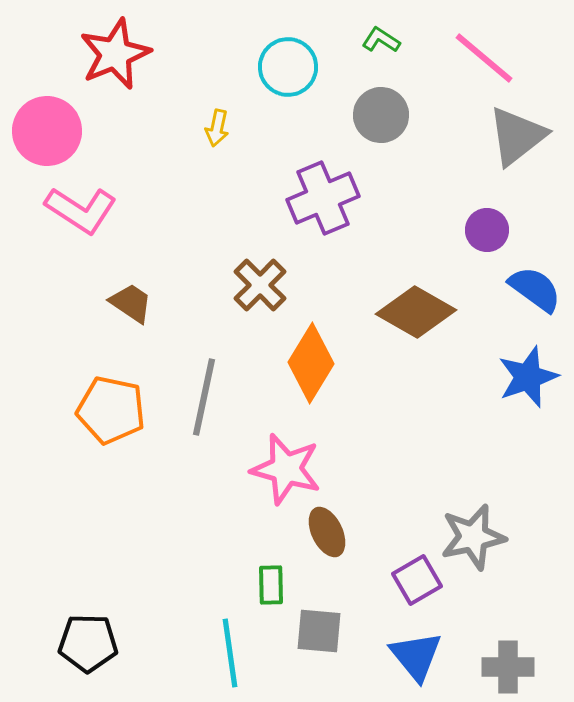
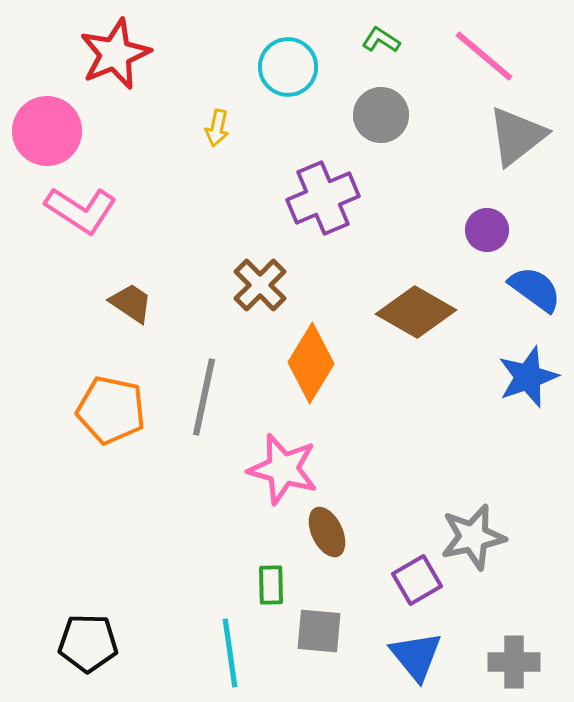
pink line: moved 2 px up
pink star: moved 3 px left
gray cross: moved 6 px right, 5 px up
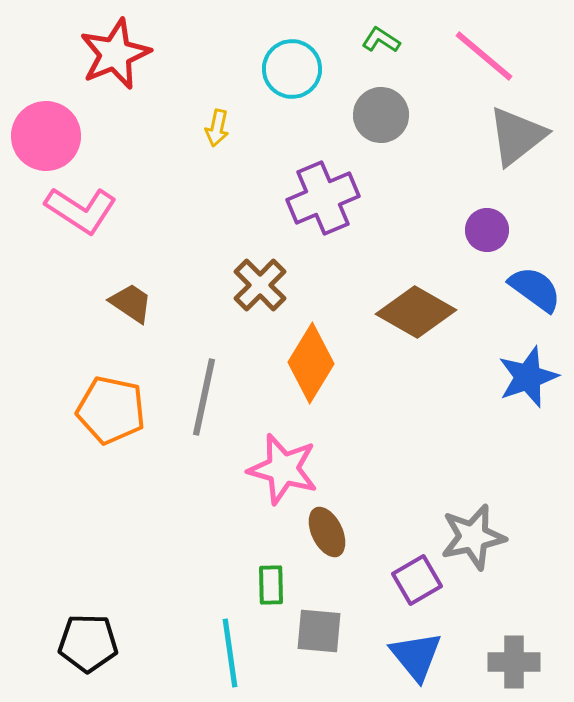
cyan circle: moved 4 px right, 2 px down
pink circle: moved 1 px left, 5 px down
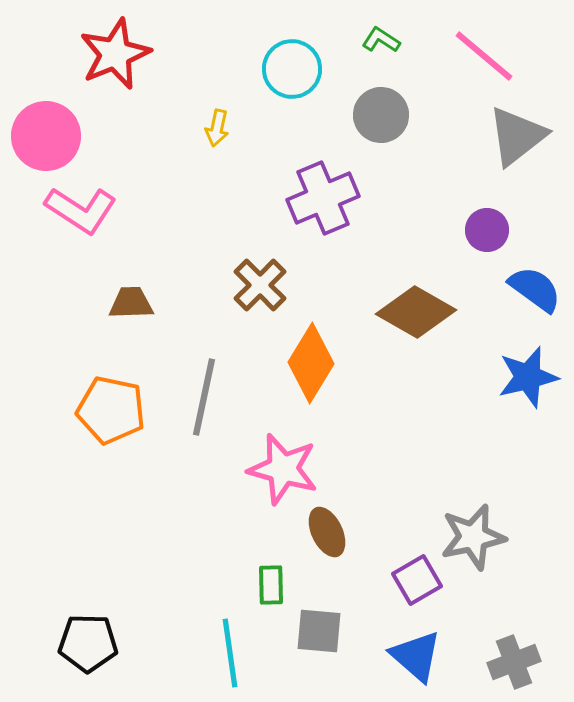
brown trapezoid: rotated 36 degrees counterclockwise
blue star: rotated 6 degrees clockwise
blue triangle: rotated 10 degrees counterclockwise
gray cross: rotated 21 degrees counterclockwise
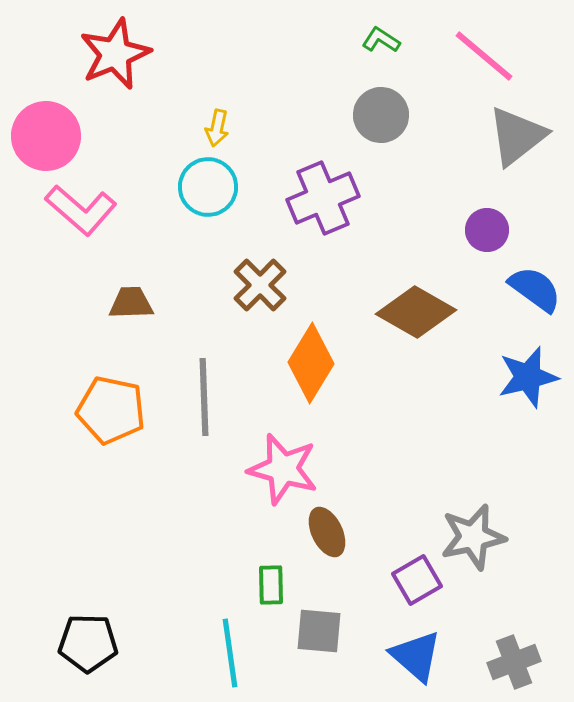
cyan circle: moved 84 px left, 118 px down
pink L-shape: rotated 8 degrees clockwise
gray line: rotated 14 degrees counterclockwise
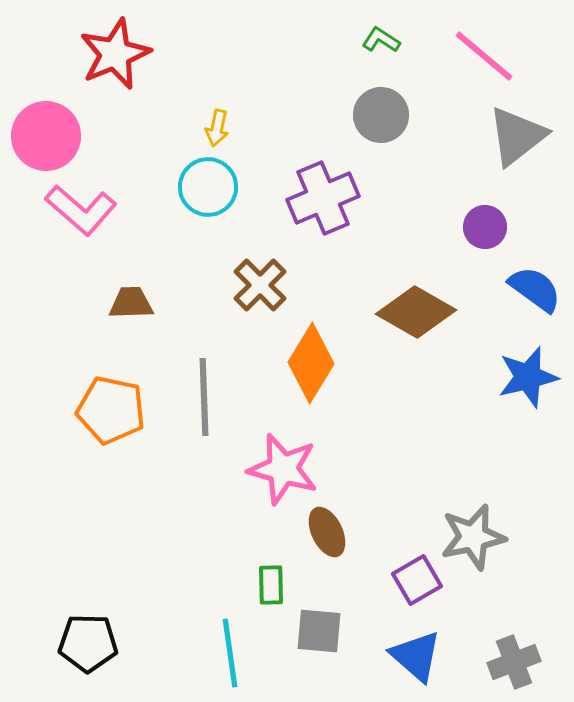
purple circle: moved 2 px left, 3 px up
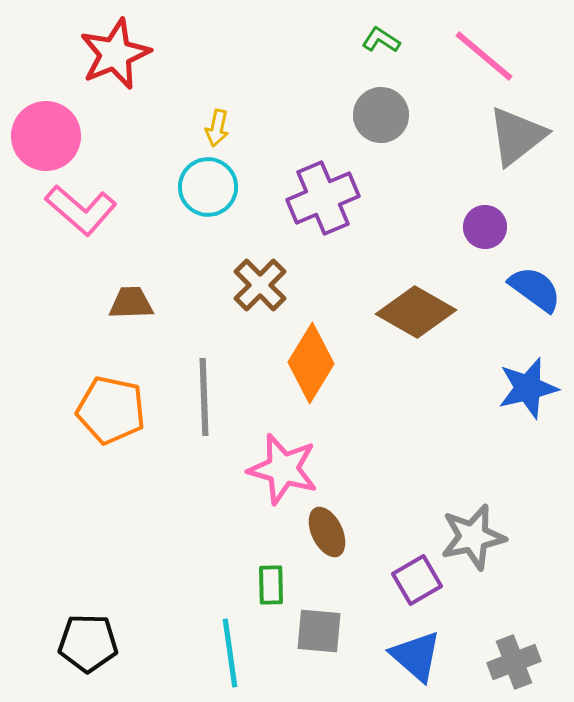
blue star: moved 11 px down
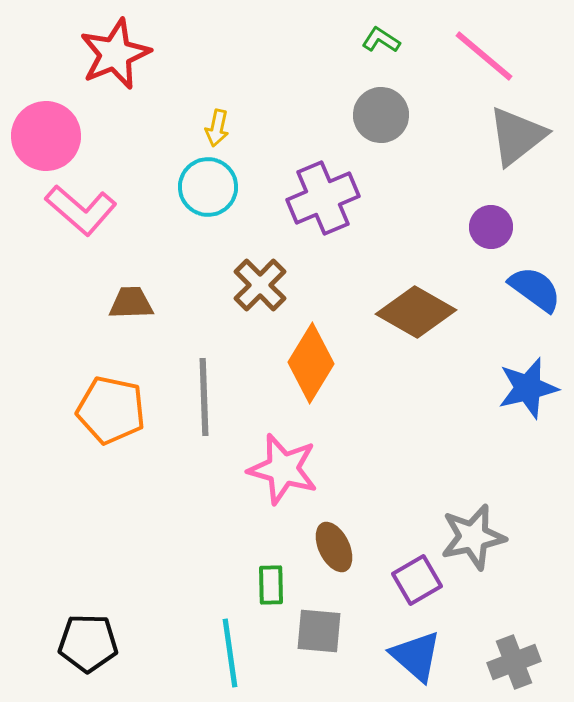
purple circle: moved 6 px right
brown ellipse: moved 7 px right, 15 px down
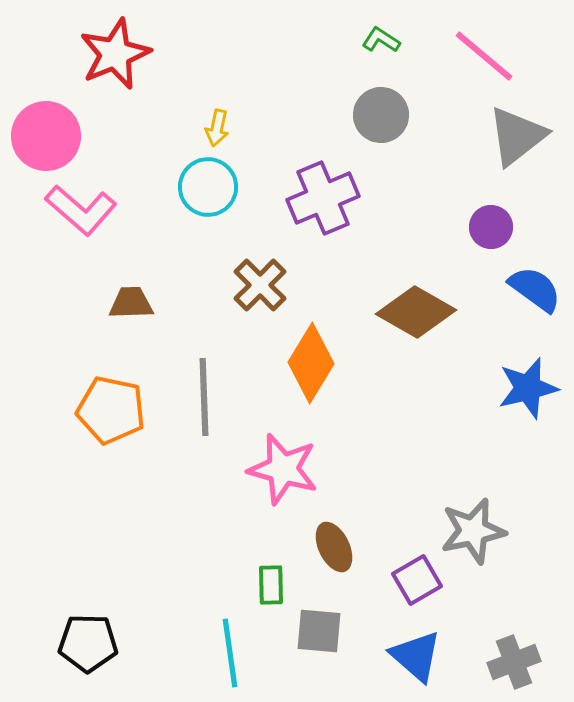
gray star: moved 6 px up
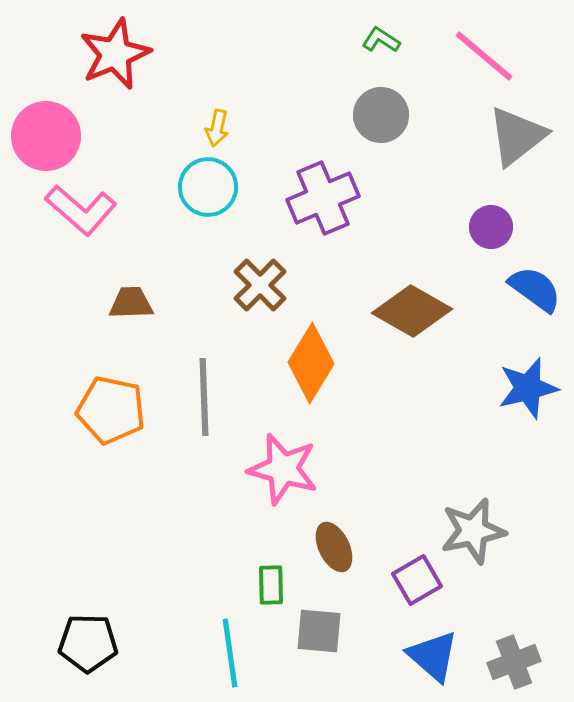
brown diamond: moved 4 px left, 1 px up
blue triangle: moved 17 px right
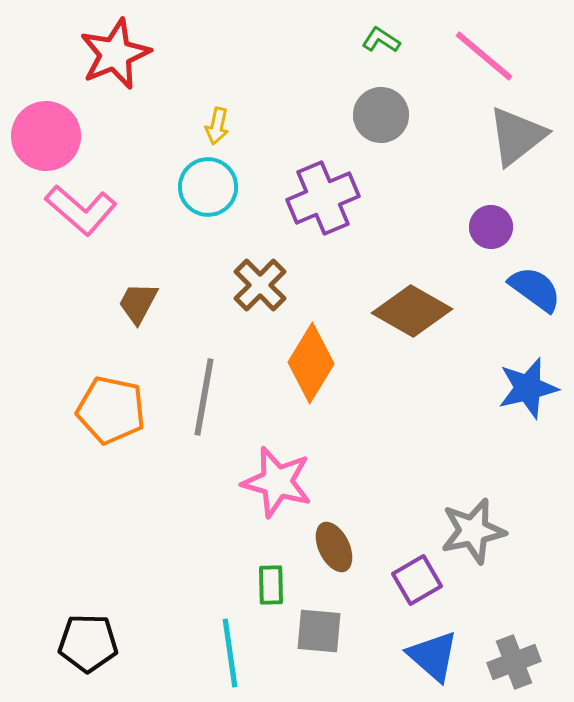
yellow arrow: moved 2 px up
brown trapezoid: moved 7 px right; rotated 60 degrees counterclockwise
gray line: rotated 12 degrees clockwise
pink star: moved 6 px left, 13 px down
